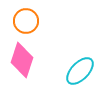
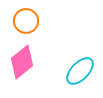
pink diamond: moved 2 px down; rotated 32 degrees clockwise
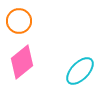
orange circle: moved 7 px left
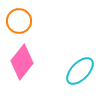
pink diamond: rotated 12 degrees counterclockwise
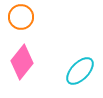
orange circle: moved 2 px right, 4 px up
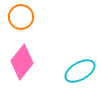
cyan ellipse: rotated 16 degrees clockwise
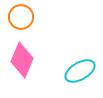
pink diamond: moved 2 px up; rotated 16 degrees counterclockwise
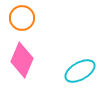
orange circle: moved 1 px right, 1 px down
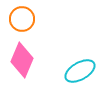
orange circle: moved 1 px down
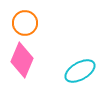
orange circle: moved 3 px right, 4 px down
